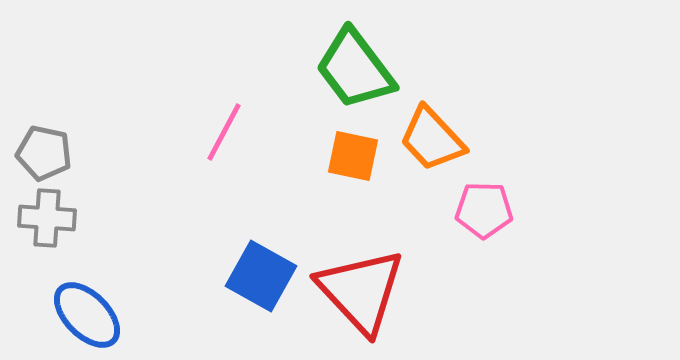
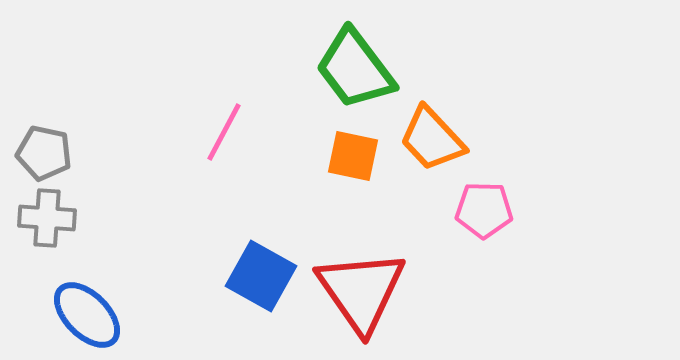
red triangle: rotated 8 degrees clockwise
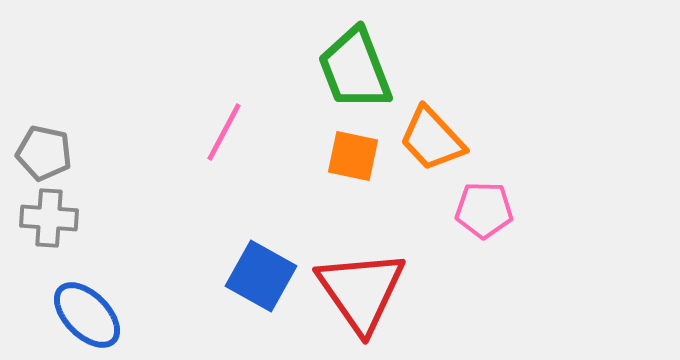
green trapezoid: rotated 16 degrees clockwise
gray cross: moved 2 px right
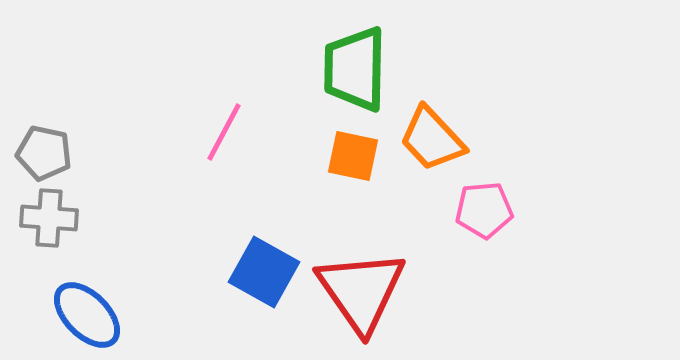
green trapezoid: rotated 22 degrees clockwise
pink pentagon: rotated 6 degrees counterclockwise
blue square: moved 3 px right, 4 px up
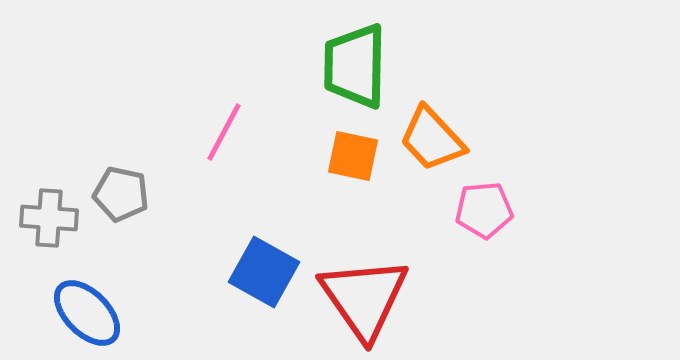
green trapezoid: moved 3 px up
gray pentagon: moved 77 px right, 41 px down
red triangle: moved 3 px right, 7 px down
blue ellipse: moved 2 px up
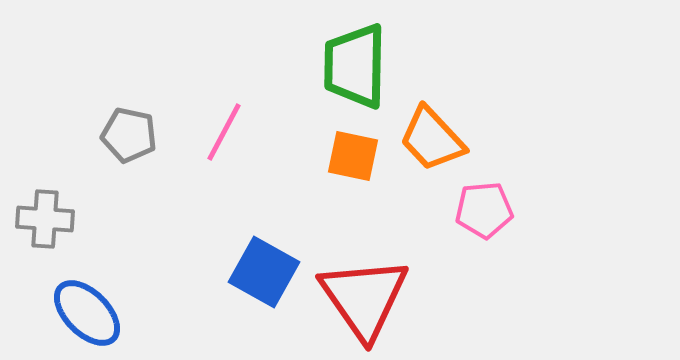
gray pentagon: moved 8 px right, 59 px up
gray cross: moved 4 px left, 1 px down
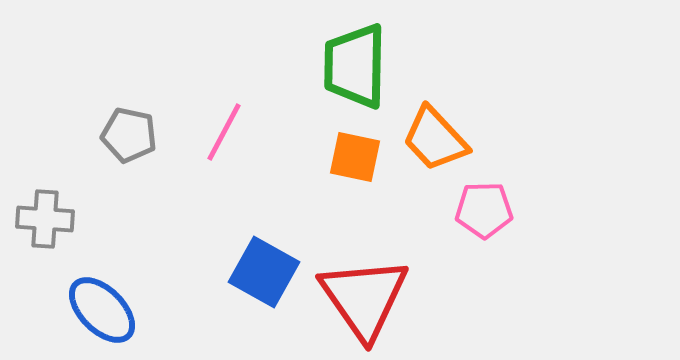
orange trapezoid: moved 3 px right
orange square: moved 2 px right, 1 px down
pink pentagon: rotated 4 degrees clockwise
blue ellipse: moved 15 px right, 3 px up
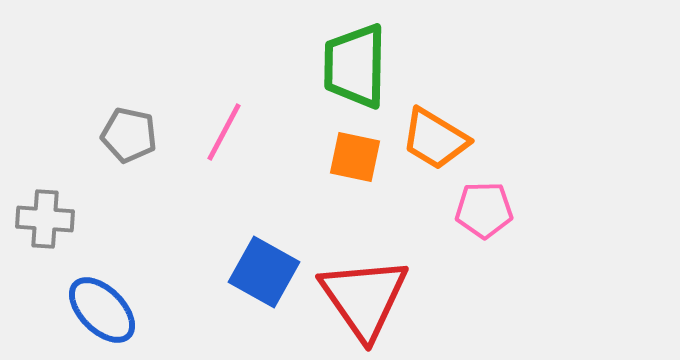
orange trapezoid: rotated 16 degrees counterclockwise
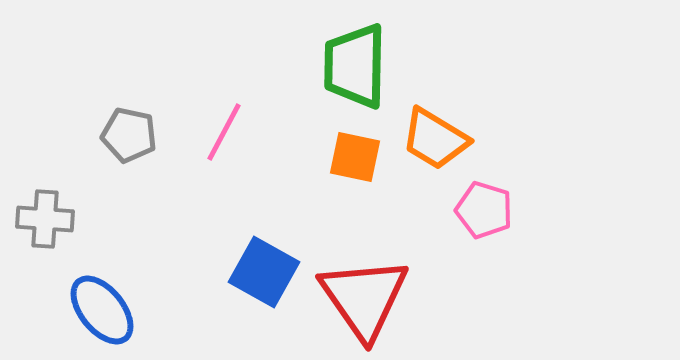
pink pentagon: rotated 18 degrees clockwise
blue ellipse: rotated 6 degrees clockwise
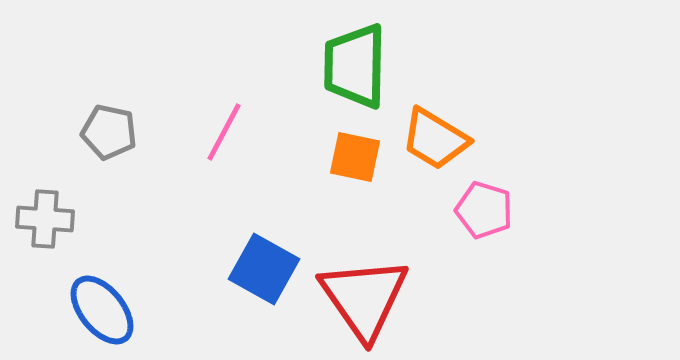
gray pentagon: moved 20 px left, 3 px up
blue square: moved 3 px up
